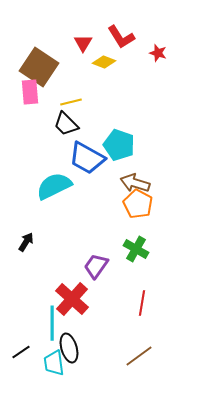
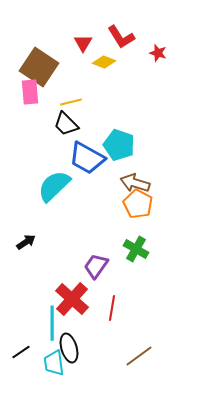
cyan semicircle: rotated 18 degrees counterclockwise
black arrow: rotated 24 degrees clockwise
red line: moved 30 px left, 5 px down
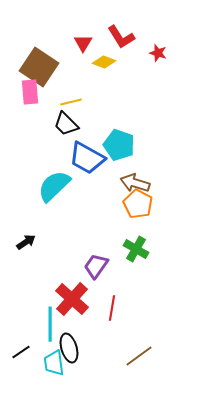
cyan line: moved 2 px left, 1 px down
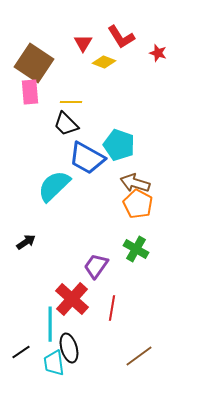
brown square: moved 5 px left, 4 px up
yellow line: rotated 15 degrees clockwise
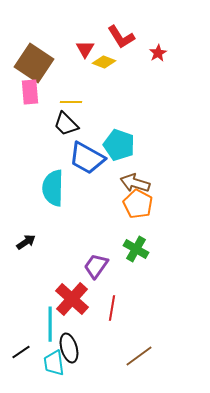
red triangle: moved 2 px right, 6 px down
red star: rotated 24 degrees clockwise
cyan semicircle: moved 1 px left, 2 px down; rotated 45 degrees counterclockwise
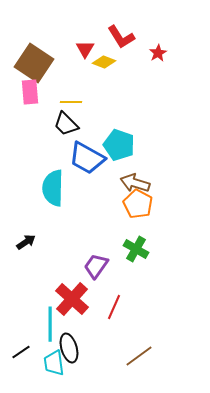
red line: moved 2 px right, 1 px up; rotated 15 degrees clockwise
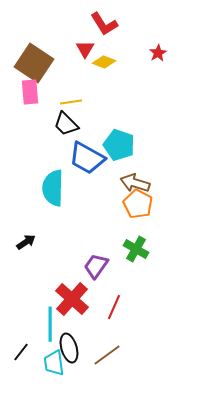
red L-shape: moved 17 px left, 13 px up
yellow line: rotated 10 degrees counterclockwise
black line: rotated 18 degrees counterclockwise
brown line: moved 32 px left, 1 px up
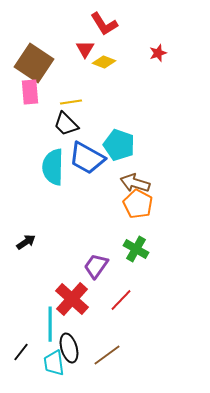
red star: rotated 12 degrees clockwise
cyan semicircle: moved 21 px up
red line: moved 7 px right, 7 px up; rotated 20 degrees clockwise
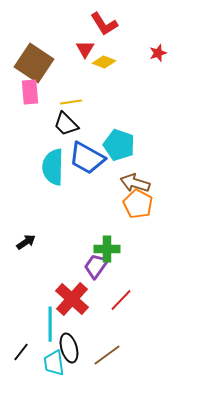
green cross: moved 29 px left; rotated 30 degrees counterclockwise
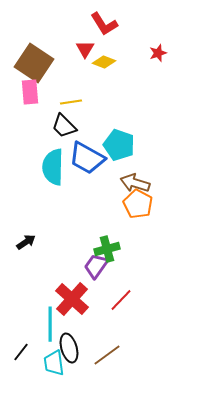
black trapezoid: moved 2 px left, 2 px down
green cross: rotated 15 degrees counterclockwise
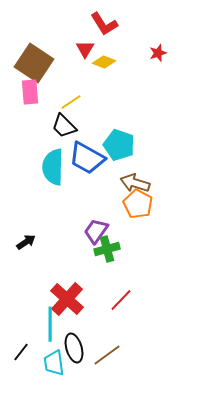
yellow line: rotated 25 degrees counterclockwise
purple trapezoid: moved 35 px up
red cross: moved 5 px left
black ellipse: moved 5 px right
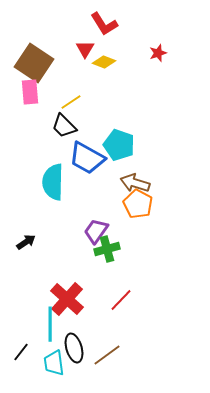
cyan semicircle: moved 15 px down
